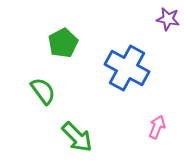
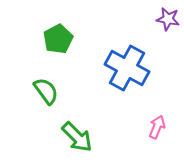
green pentagon: moved 5 px left, 4 px up
green semicircle: moved 3 px right
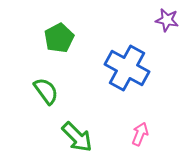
purple star: moved 1 px left, 1 px down
green pentagon: moved 1 px right, 1 px up
pink arrow: moved 17 px left, 7 px down
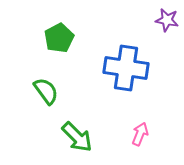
blue cross: moved 1 px left; rotated 21 degrees counterclockwise
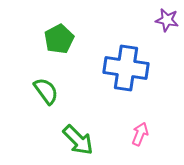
green pentagon: moved 1 px down
green arrow: moved 1 px right, 3 px down
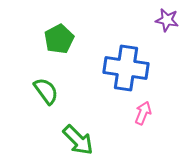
pink arrow: moved 3 px right, 21 px up
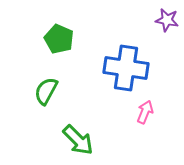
green pentagon: rotated 20 degrees counterclockwise
green semicircle: rotated 116 degrees counterclockwise
pink arrow: moved 2 px right, 1 px up
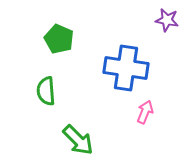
green semicircle: rotated 32 degrees counterclockwise
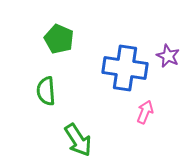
purple star: moved 1 px right, 36 px down; rotated 15 degrees clockwise
blue cross: moved 1 px left
green arrow: rotated 12 degrees clockwise
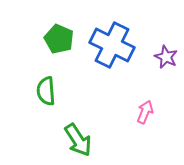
purple star: moved 2 px left, 1 px down
blue cross: moved 13 px left, 23 px up; rotated 18 degrees clockwise
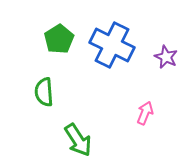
green pentagon: rotated 16 degrees clockwise
green semicircle: moved 2 px left, 1 px down
pink arrow: moved 1 px down
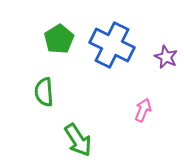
pink arrow: moved 2 px left, 3 px up
